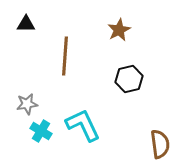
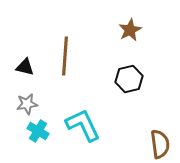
black triangle: moved 1 px left, 43 px down; rotated 12 degrees clockwise
brown star: moved 11 px right
cyan cross: moved 3 px left
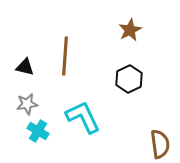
black hexagon: rotated 12 degrees counterclockwise
cyan L-shape: moved 8 px up
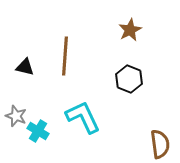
black hexagon: rotated 12 degrees counterclockwise
gray star: moved 11 px left, 12 px down; rotated 30 degrees clockwise
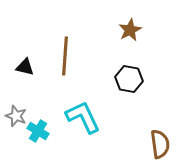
black hexagon: rotated 12 degrees counterclockwise
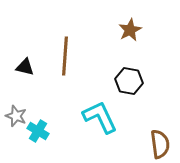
black hexagon: moved 2 px down
cyan L-shape: moved 17 px right
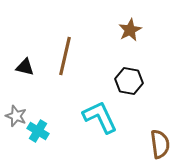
brown line: rotated 9 degrees clockwise
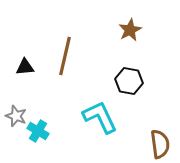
black triangle: rotated 18 degrees counterclockwise
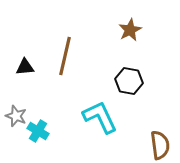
brown semicircle: moved 1 px down
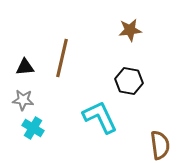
brown star: rotated 20 degrees clockwise
brown line: moved 3 px left, 2 px down
gray star: moved 7 px right, 16 px up; rotated 15 degrees counterclockwise
cyan cross: moved 5 px left, 3 px up
